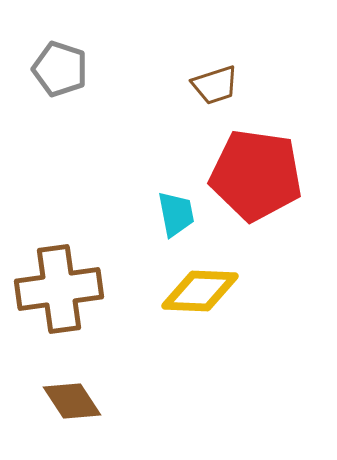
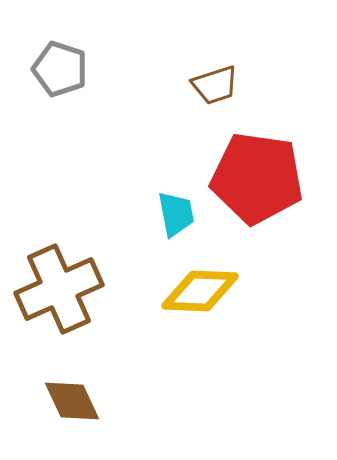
red pentagon: moved 1 px right, 3 px down
brown cross: rotated 16 degrees counterclockwise
brown diamond: rotated 8 degrees clockwise
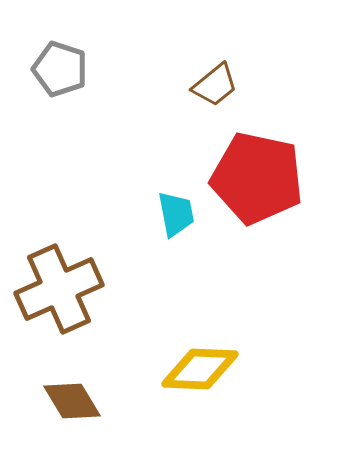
brown trapezoid: rotated 21 degrees counterclockwise
red pentagon: rotated 4 degrees clockwise
yellow diamond: moved 78 px down
brown diamond: rotated 6 degrees counterclockwise
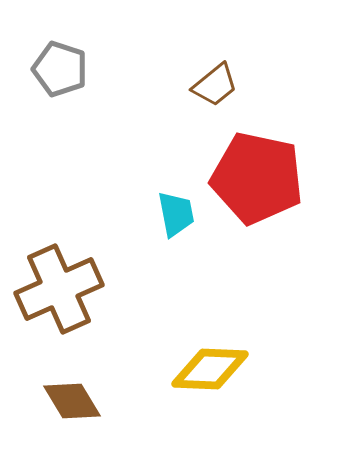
yellow diamond: moved 10 px right
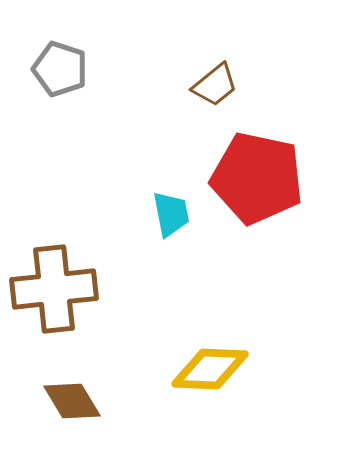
cyan trapezoid: moved 5 px left
brown cross: moved 5 px left; rotated 18 degrees clockwise
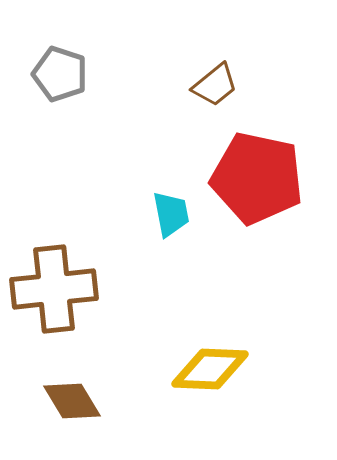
gray pentagon: moved 5 px down
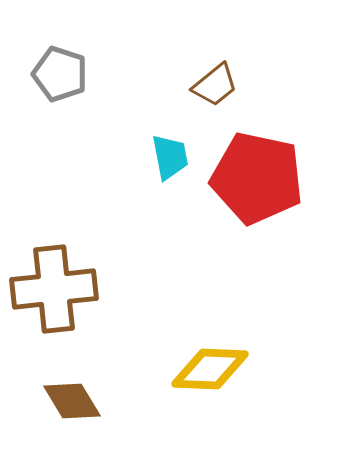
cyan trapezoid: moved 1 px left, 57 px up
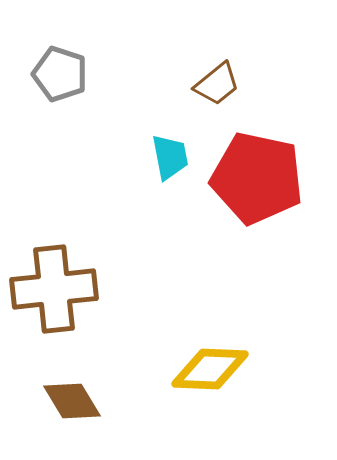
brown trapezoid: moved 2 px right, 1 px up
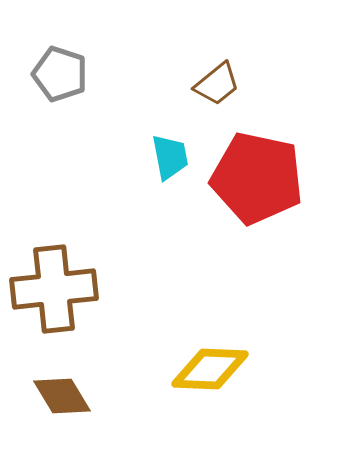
brown diamond: moved 10 px left, 5 px up
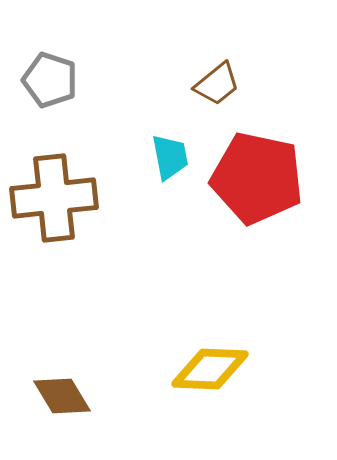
gray pentagon: moved 10 px left, 6 px down
brown cross: moved 91 px up
